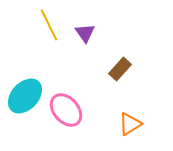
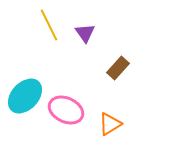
brown rectangle: moved 2 px left, 1 px up
pink ellipse: rotated 24 degrees counterclockwise
orange triangle: moved 20 px left
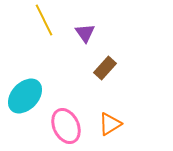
yellow line: moved 5 px left, 5 px up
brown rectangle: moved 13 px left
pink ellipse: moved 16 px down; rotated 40 degrees clockwise
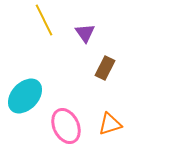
brown rectangle: rotated 15 degrees counterclockwise
orange triangle: rotated 15 degrees clockwise
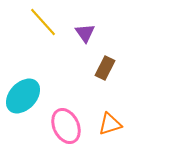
yellow line: moved 1 px left, 2 px down; rotated 16 degrees counterclockwise
cyan ellipse: moved 2 px left
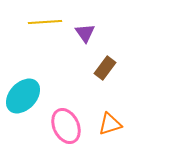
yellow line: moved 2 px right; rotated 52 degrees counterclockwise
brown rectangle: rotated 10 degrees clockwise
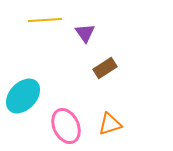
yellow line: moved 2 px up
brown rectangle: rotated 20 degrees clockwise
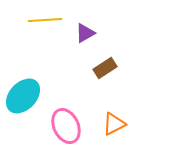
purple triangle: rotated 35 degrees clockwise
orange triangle: moved 4 px right; rotated 10 degrees counterclockwise
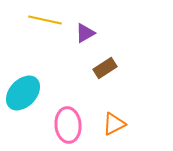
yellow line: rotated 16 degrees clockwise
cyan ellipse: moved 3 px up
pink ellipse: moved 2 px right, 1 px up; rotated 20 degrees clockwise
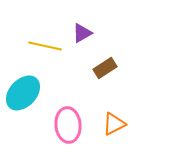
yellow line: moved 26 px down
purple triangle: moved 3 px left
